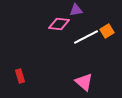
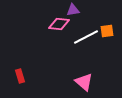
purple triangle: moved 3 px left
orange square: rotated 24 degrees clockwise
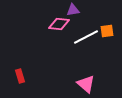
pink triangle: moved 2 px right, 2 px down
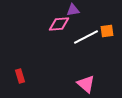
pink diamond: rotated 10 degrees counterclockwise
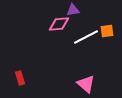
red rectangle: moved 2 px down
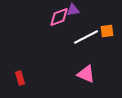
pink diamond: moved 7 px up; rotated 15 degrees counterclockwise
pink triangle: moved 10 px up; rotated 18 degrees counterclockwise
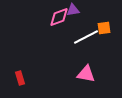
orange square: moved 3 px left, 3 px up
pink triangle: rotated 12 degrees counterclockwise
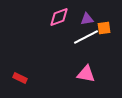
purple triangle: moved 14 px right, 9 px down
red rectangle: rotated 48 degrees counterclockwise
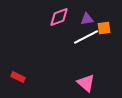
pink triangle: moved 9 px down; rotated 30 degrees clockwise
red rectangle: moved 2 px left, 1 px up
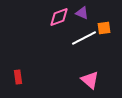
purple triangle: moved 5 px left, 6 px up; rotated 32 degrees clockwise
white line: moved 2 px left, 1 px down
red rectangle: rotated 56 degrees clockwise
pink triangle: moved 4 px right, 3 px up
